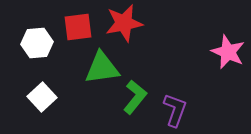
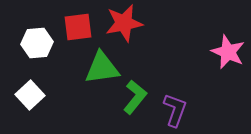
white square: moved 12 px left, 2 px up
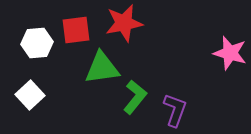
red square: moved 2 px left, 3 px down
pink star: moved 2 px right, 1 px down; rotated 8 degrees counterclockwise
